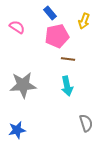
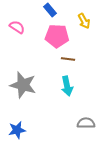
blue rectangle: moved 3 px up
yellow arrow: rotated 49 degrees counterclockwise
pink pentagon: rotated 15 degrees clockwise
gray star: rotated 20 degrees clockwise
gray semicircle: rotated 72 degrees counterclockwise
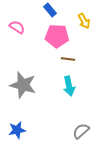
cyan arrow: moved 2 px right
gray semicircle: moved 5 px left, 8 px down; rotated 42 degrees counterclockwise
